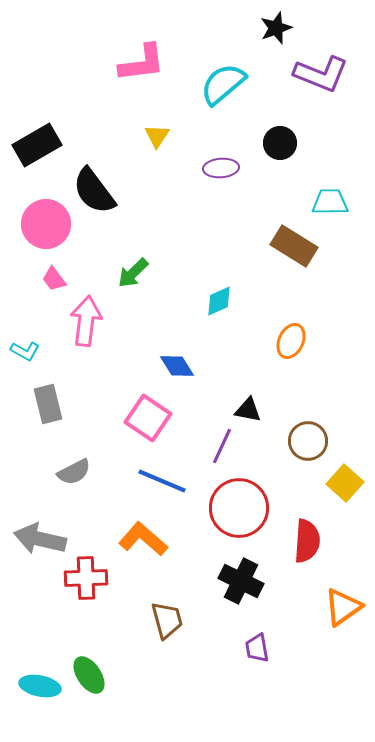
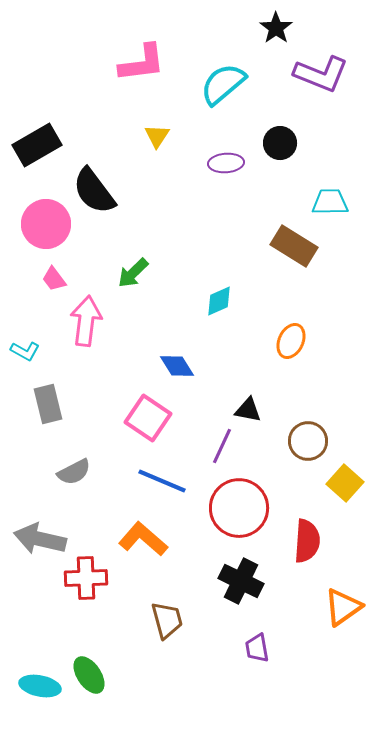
black star: rotated 16 degrees counterclockwise
purple ellipse: moved 5 px right, 5 px up
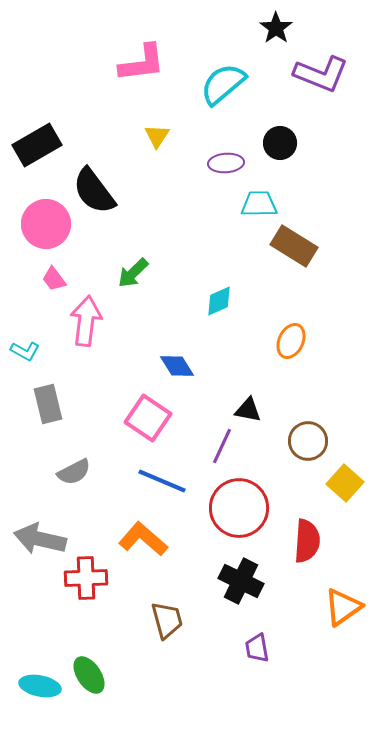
cyan trapezoid: moved 71 px left, 2 px down
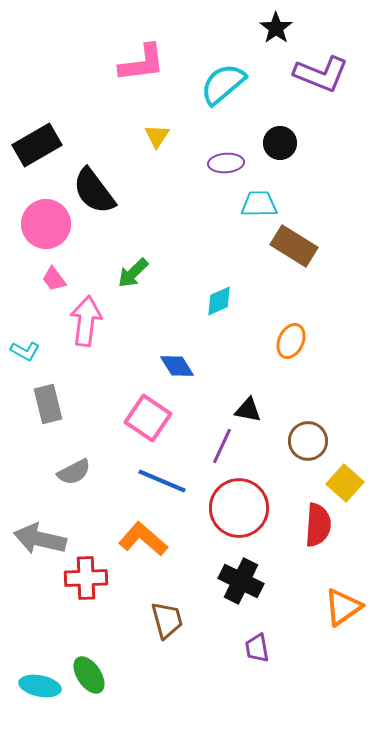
red semicircle: moved 11 px right, 16 px up
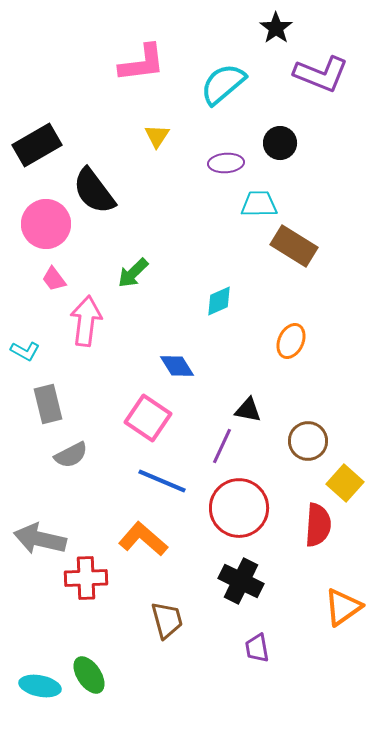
gray semicircle: moved 3 px left, 17 px up
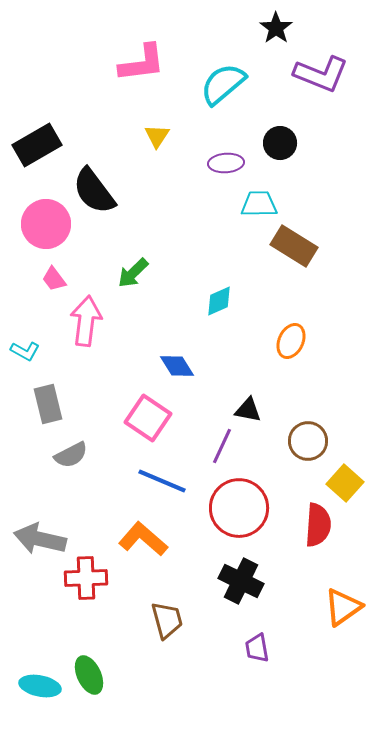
green ellipse: rotated 9 degrees clockwise
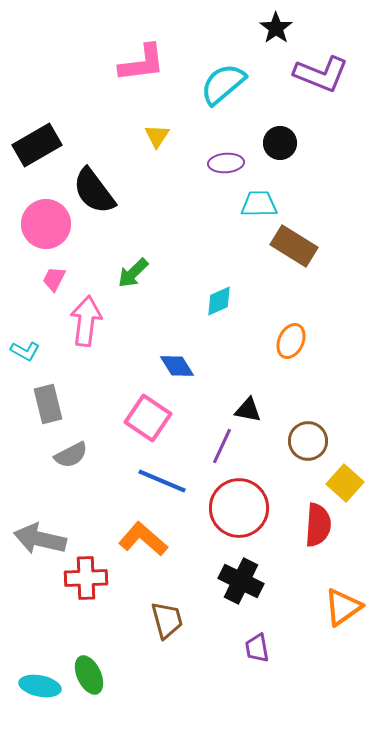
pink trapezoid: rotated 64 degrees clockwise
